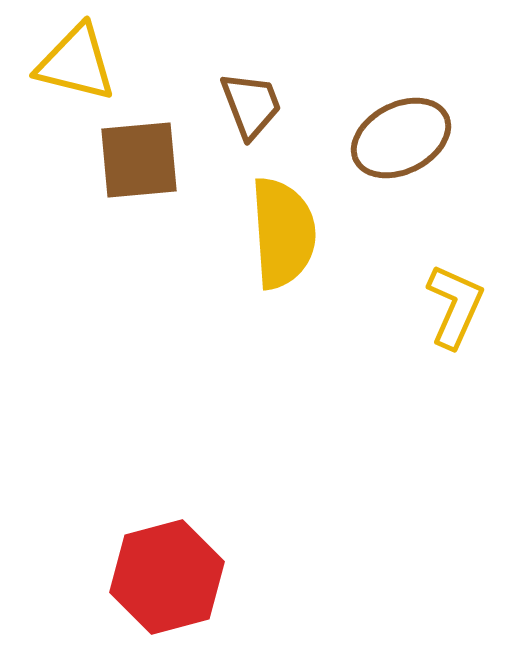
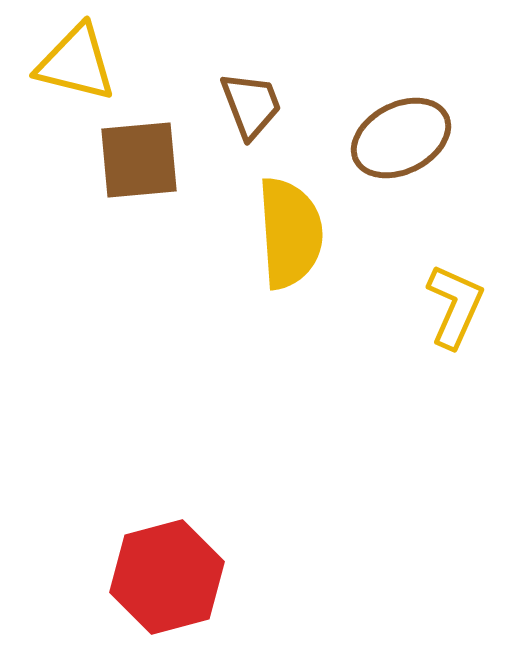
yellow semicircle: moved 7 px right
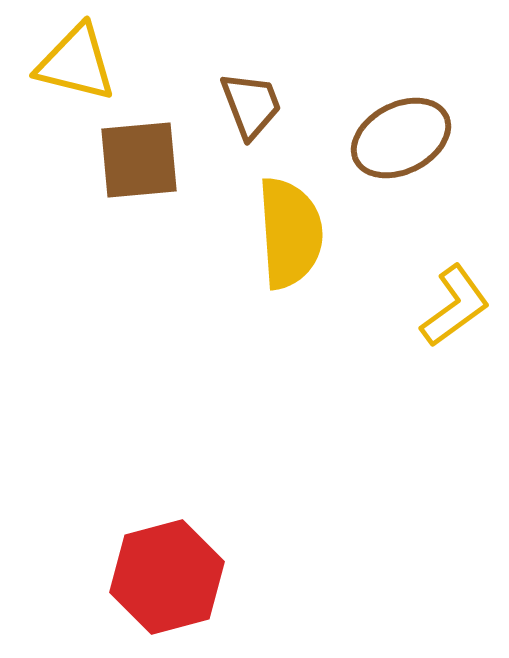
yellow L-shape: rotated 30 degrees clockwise
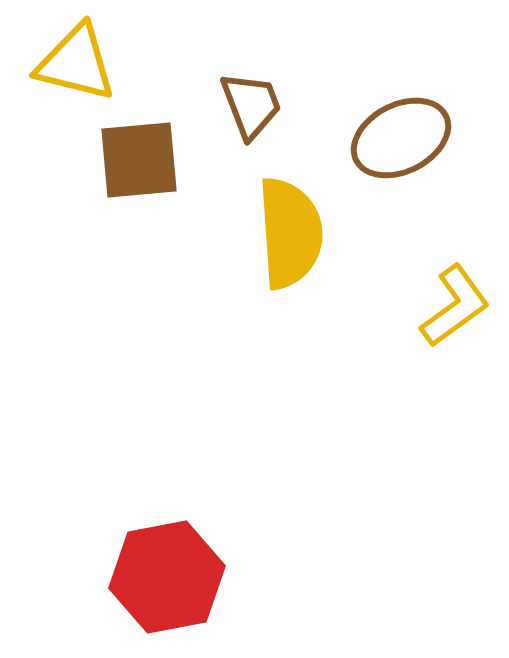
red hexagon: rotated 4 degrees clockwise
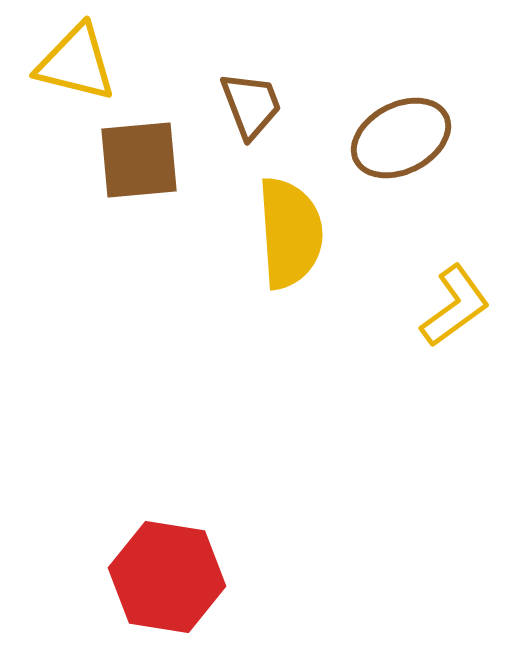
red hexagon: rotated 20 degrees clockwise
